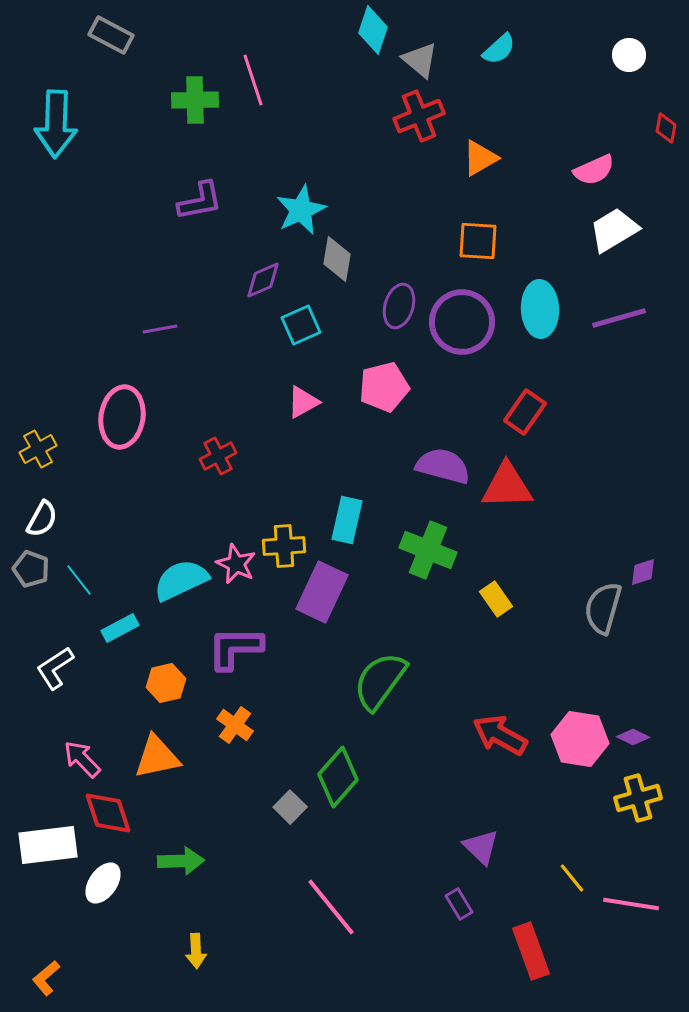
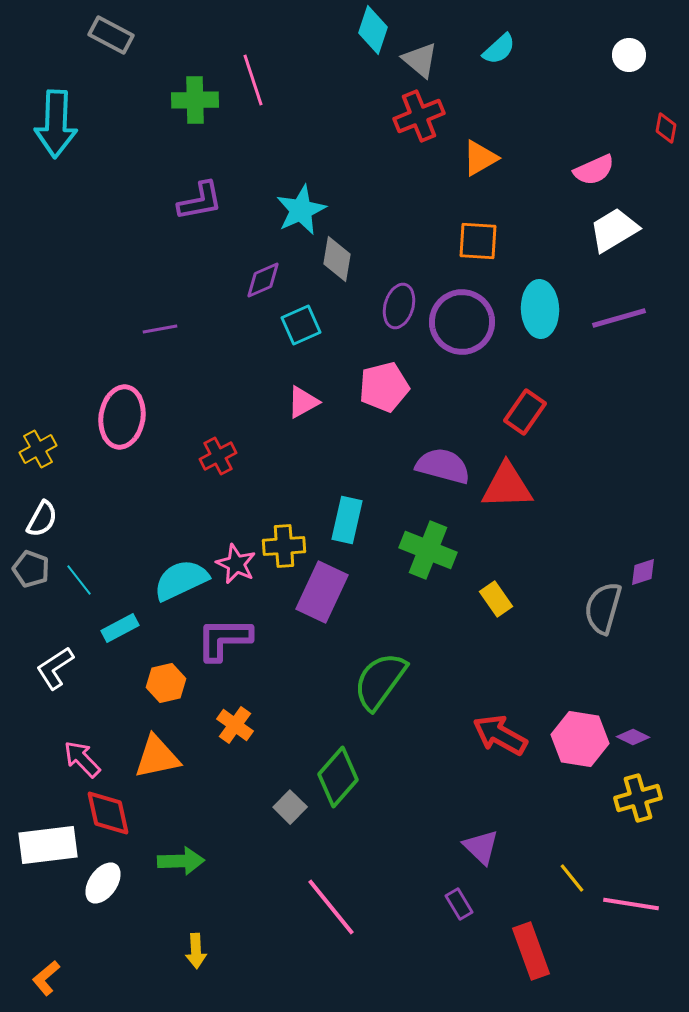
purple L-shape at (235, 648): moved 11 px left, 9 px up
red diamond at (108, 813): rotated 6 degrees clockwise
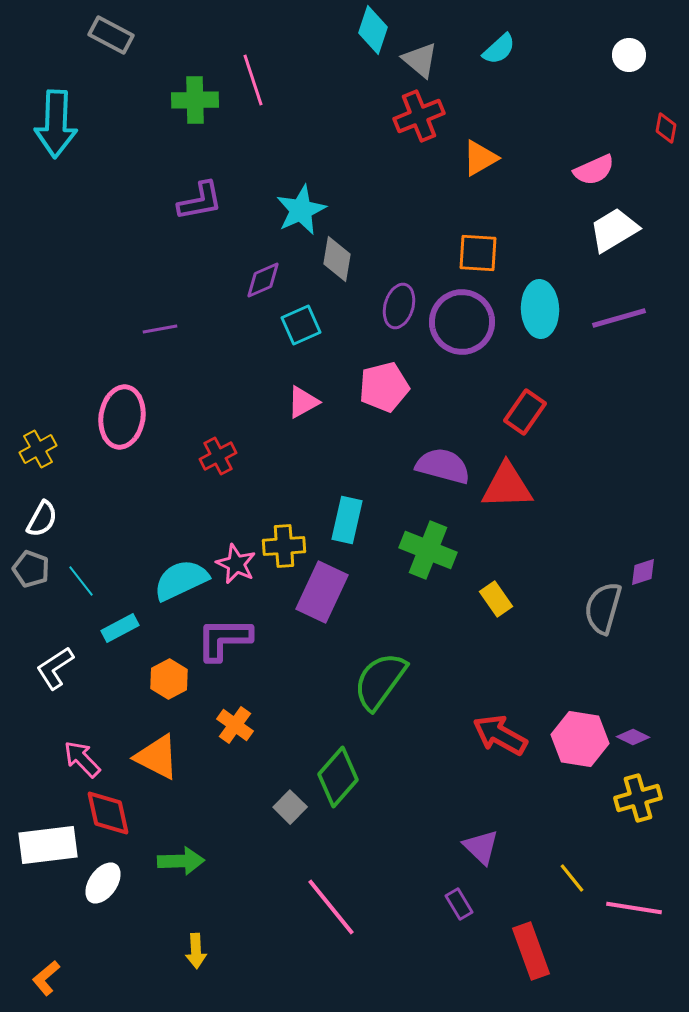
orange square at (478, 241): moved 12 px down
cyan line at (79, 580): moved 2 px right, 1 px down
orange hexagon at (166, 683): moved 3 px right, 4 px up; rotated 15 degrees counterclockwise
orange triangle at (157, 757): rotated 39 degrees clockwise
pink line at (631, 904): moved 3 px right, 4 px down
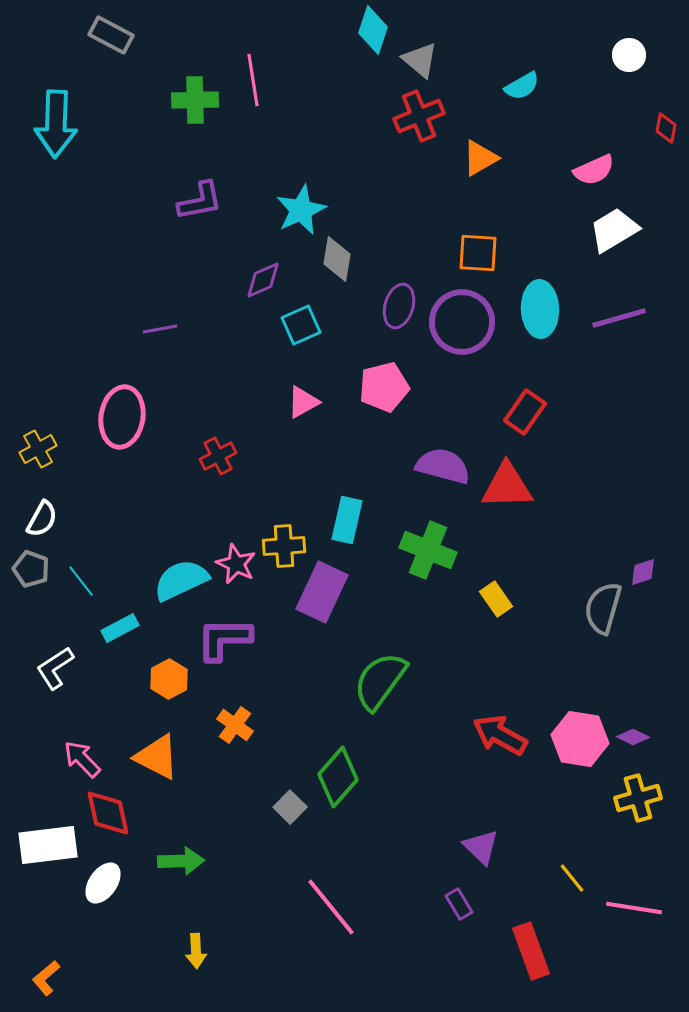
cyan semicircle at (499, 49): moved 23 px right, 37 px down; rotated 12 degrees clockwise
pink line at (253, 80): rotated 9 degrees clockwise
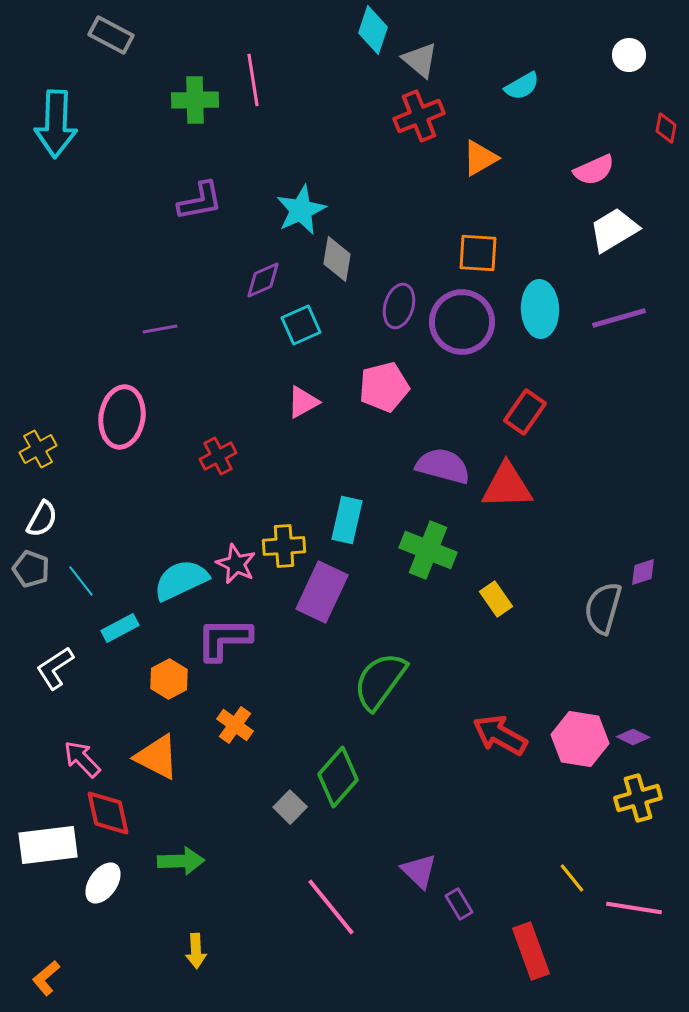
purple triangle at (481, 847): moved 62 px left, 24 px down
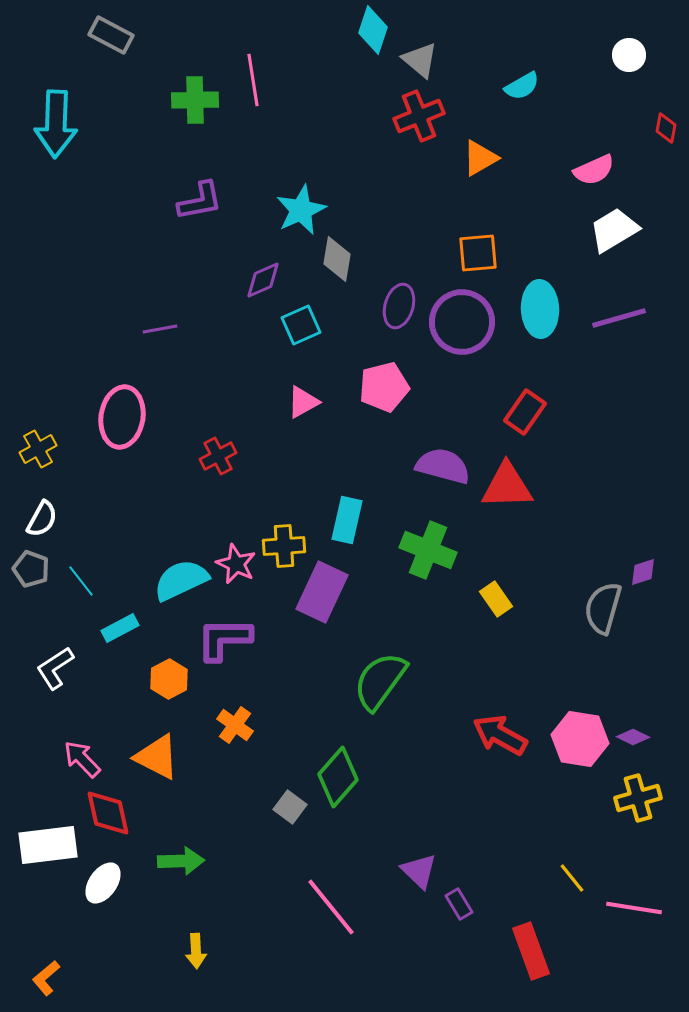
orange square at (478, 253): rotated 9 degrees counterclockwise
gray square at (290, 807): rotated 8 degrees counterclockwise
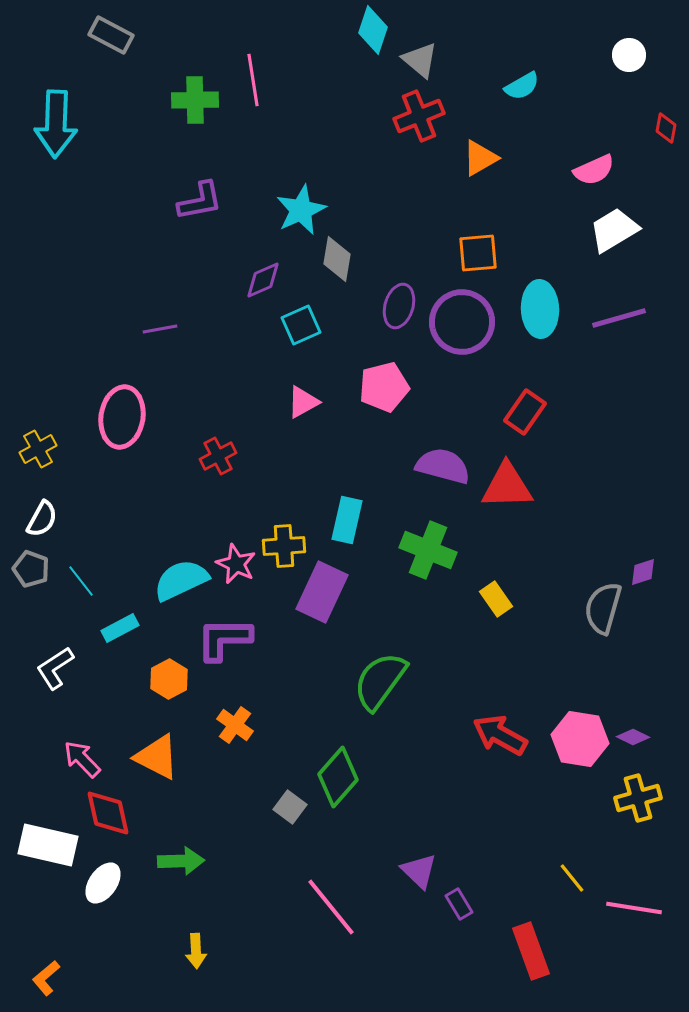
white rectangle at (48, 845): rotated 20 degrees clockwise
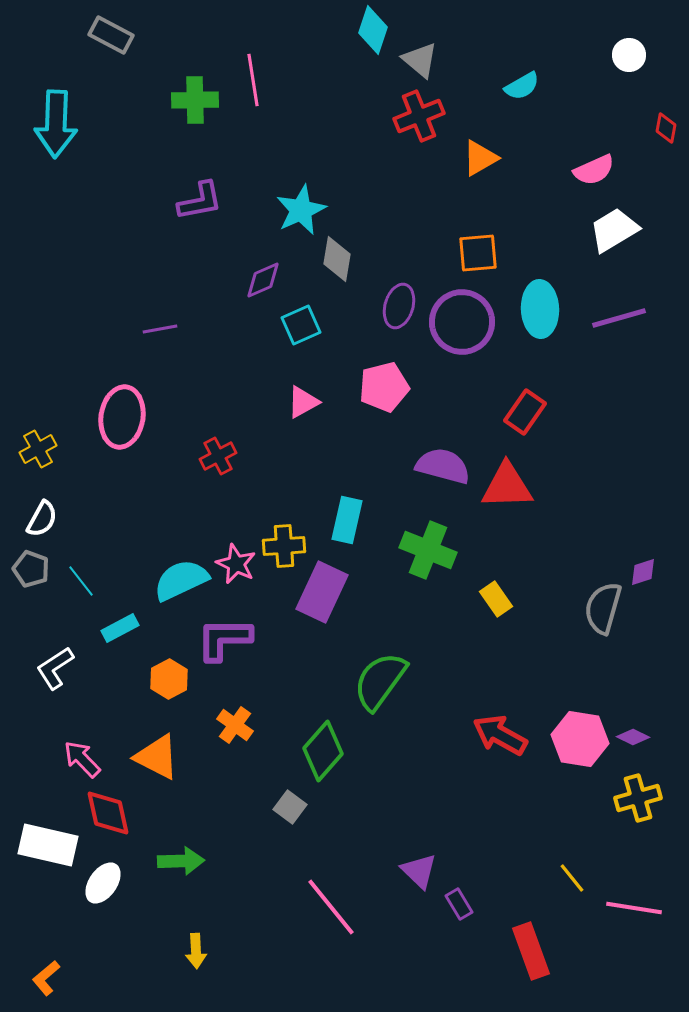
green diamond at (338, 777): moved 15 px left, 26 px up
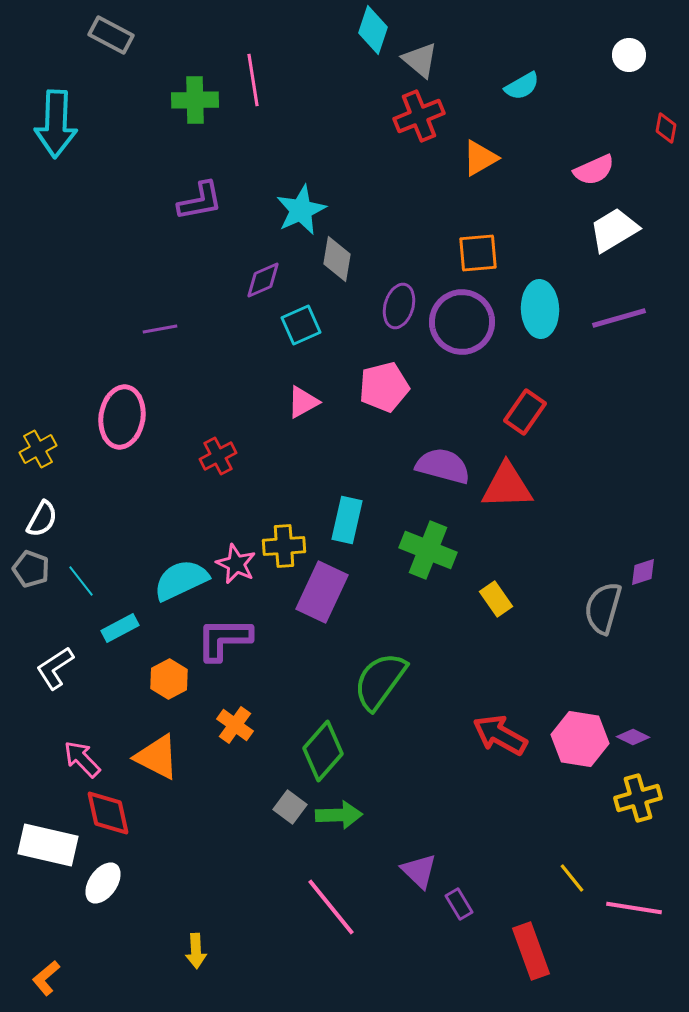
green arrow at (181, 861): moved 158 px right, 46 px up
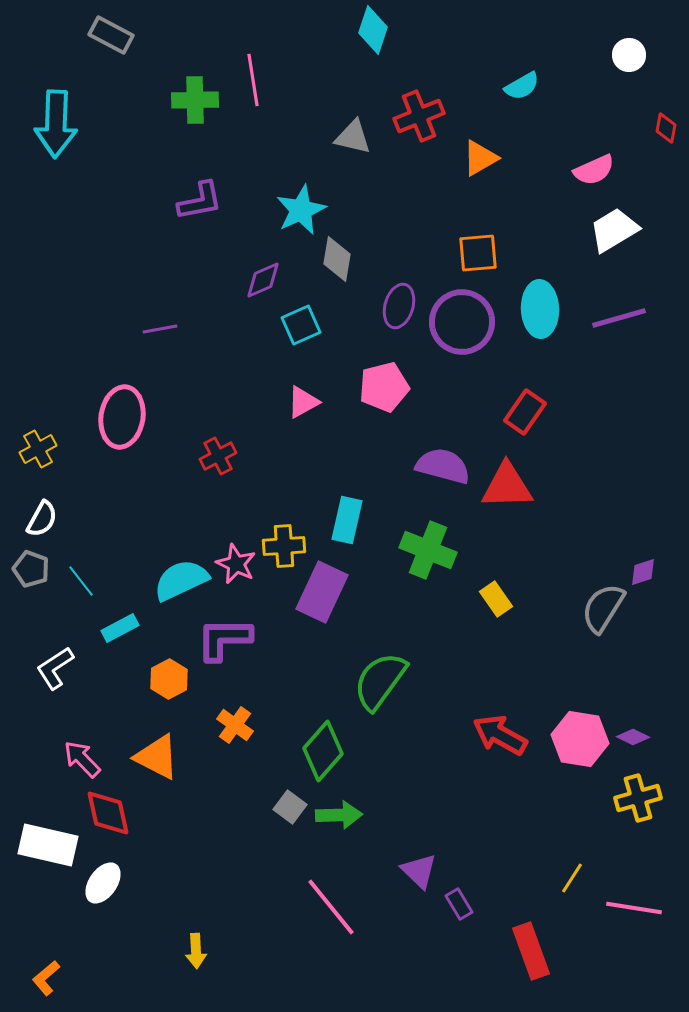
gray triangle at (420, 60): moved 67 px left, 77 px down; rotated 27 degrees counterclockwise
gray semicircle at (603, 608): rotated 16 degrees clockwise
yellow line at (572, 878): rotated 72 degrees clockwise
